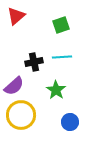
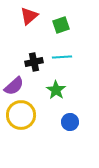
red triangle: moved 13 px right
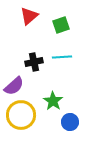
green star: moved 3 px left, 11 px down
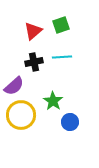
red triangle: moved 4 px right, 15 px down
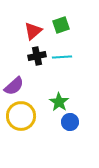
black cross: moved 3 px right, 6 px up
green star: moved 6 px right, 1 px down
yellow circle: moved 1 px down
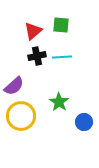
green square: rotated 24 degrees clockwise
blue circle: moved 14 px right
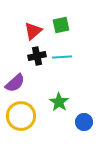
green square: rotated 18 degrees counterclockwise
purple semicircle: moved 1 px right, 3 px up
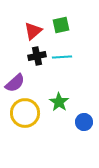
yellow circle: moved 4 px right, 3 px up
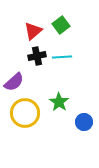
green square: rotated 24 degrees counterclockwise
purple semicircle: moved 1 px left, 1 px up
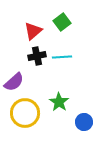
green square: moved 1 px right, 3 px up
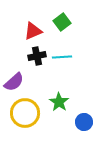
red triangle: rotated 18 degrees clockwise
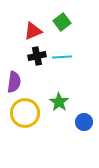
purple semicircle: rotated 40 degrees counterclockwise
